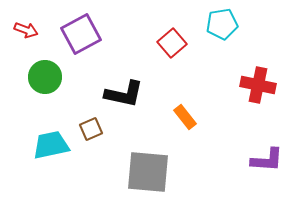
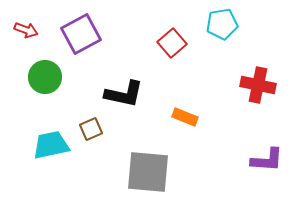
orange rectangle: rotated 30 degrees counterclockwise
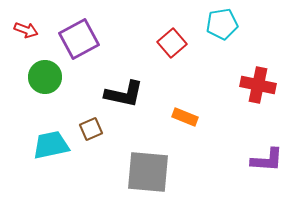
purple square: moved 2 px left, 5 px down
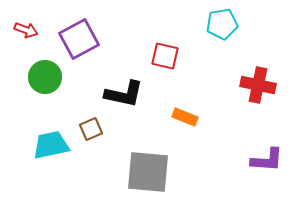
red square: moved 7 px left, 13 px down; rotated 36 degrees counterclockwise
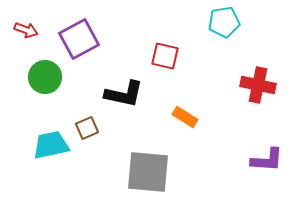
cyan pentagon: moved 2 px right, 2 px up
orange rectangle: rotated 10 degrees clockwise
brown square: moved 4 px left, 1 px up
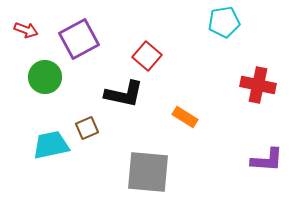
red square: moved 18 px left; rotated 28 degrees clockwise
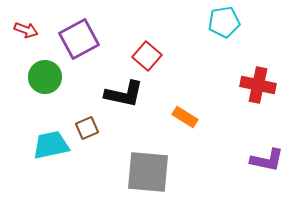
purple L-shape: rotated 8 degrees clockwise
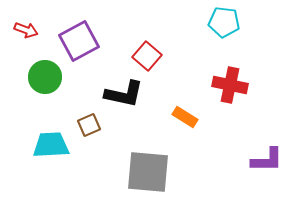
cyan pentagon: rotated 16 degrees clockwise
purple square: moved 2 px down
red cross: moved 28 px left
brown square: moved 2 px right, 3 px up
cyan trapezoid: rotated 9 degrees clockwise
purple L-shape: rotated 12 degrees counterclockwise
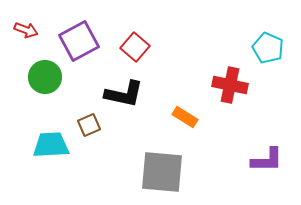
cyan pentagon: moved 44 px right, 26 px down; rotated 16 degrees clockwise
red square: moved 12 px left, 9 px up
gray square: moved 14 px right
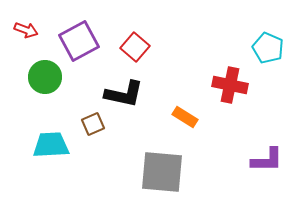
brown square: moved 4 px right, 1 px up
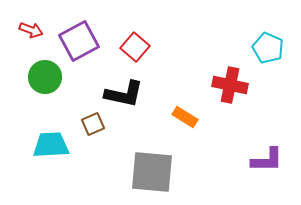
red arrow: moved 5 px right
gray square: moved 10 px left
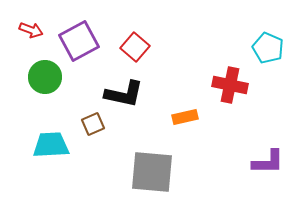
orange rectangle: rotated 45 degrees counterclockwise
purple L-shape: moved 1 px right, 2 px down
